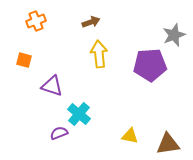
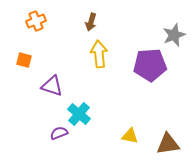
brown arrow: rotated 126 degrees clockwise
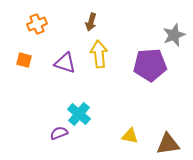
orange cross: moved 1 px right, 3 px down
purple triangle: moved 13 px right, 23 px up
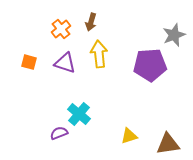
orange cross: moved 24 px right, 5 px down; rotated 18 degrees counterclockwise
orange square: moved 5 px right, 2 px down
yellow triangle: moved 1 px left; rotated 30 degrees counterclockwise
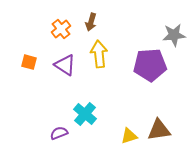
gray star: rotated 15 degrees clockwise
purple triangle: moved 2 px down; rotated 15 degrees clockwise
cyan cross: moved 6 px right
brown triangle: moved 9 px left, 14 px up
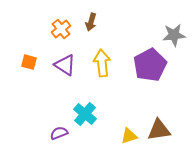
yellow arrow: moved 3 px right, 9 px down
purple pentagon: rotated 24 degrees counterclockwise
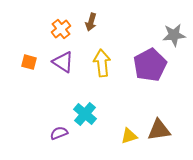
purple triangle: moved 2 px left, 3 px up
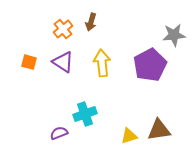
orange cross: moved 2 px right
cyan cross: rotated 30 degrees clockwise
